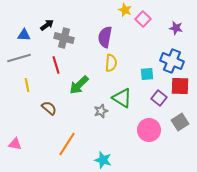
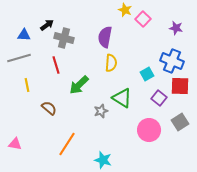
cyan square: rotated 24 degrees counterclockwise
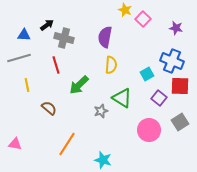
yellow semicircle: moved 2 px down
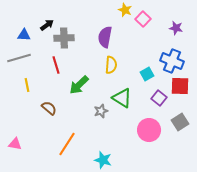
gray cross: rotated 18 degrees counterclockwise
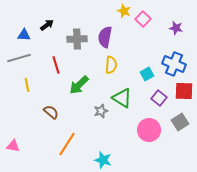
yellow star: moved 1 px left, 1 px down
gray cross: moved 13 px right, 1 px down
blue cross: moved 2 px right, 3 px down
red square: moved 4 px right, 5 px down
brown semicircle: moved 2 px right, 4 px down
pink triangle: moved 2 px left, 2 px down
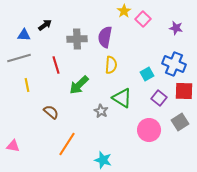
yellow star: rotated 16 degrees clockwise
black arrow: moved 2 px left
gray star: rotated 24 degrees counterclockwise
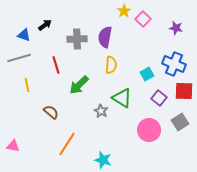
blue triangle: rotated 16 degrees clockwise
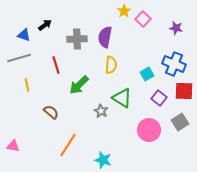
orange line: moved 1 px right, 1 px down
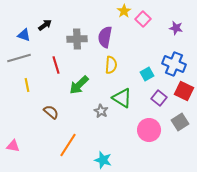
red square: rotated 24 degrees clockwise
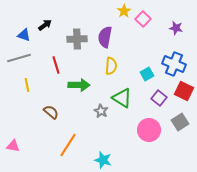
yellow semicircle: moved 1 px down
green arrow: rotated 135 degrees counterclockwise
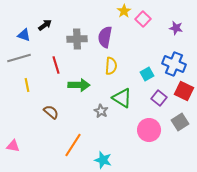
orange line: moved 5 px right
